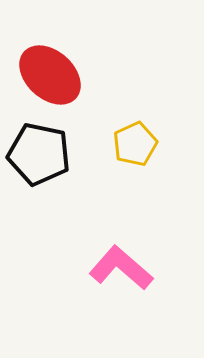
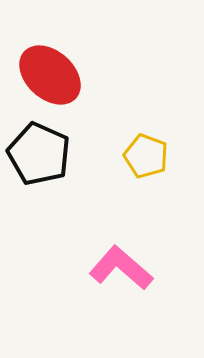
yellow pentagon: moved 11 px right, 12 px down; rotated 27 degrees counterclockwise
black pentagon: rotated 12 degrees clockwise
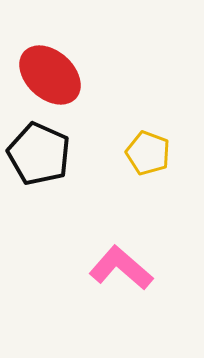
yellow pentagon: moved 2 px right, 3 px up
